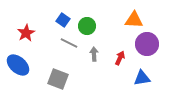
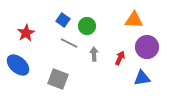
purple circle: moved 3 px down
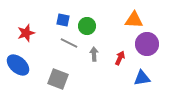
blue square: rotated 24 degrees counterclockwise
red star: rotated 12 degrees clockwise
purple circle: moved 3 px up
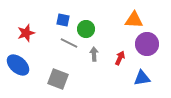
green circle: moved 1 px left, 3 px down
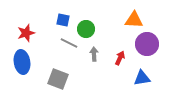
blue ellipse: moved 4 px right, 3 px up; rotated 40 degrees clockwise
